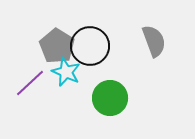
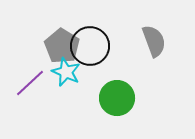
gray pentagon: moved 5 px right
green circle: moved 7 px right
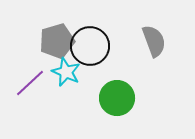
gray pentagon: moved 5 px left, 5 px up; rotated 24 degrees clockwise
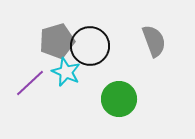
green circle: moved 2 px right, 1 px down
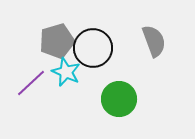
black circle: moved 3 px right, 2 px down
purple line: moved 1 px right
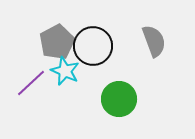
gray pentagon: moved 1 px down; rotated 12 degrees counterclockwise
black circle: moved 2 px up
cyan star: moved 1 px left, 1 px up
